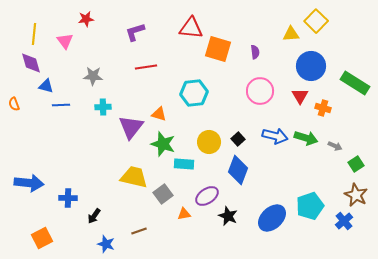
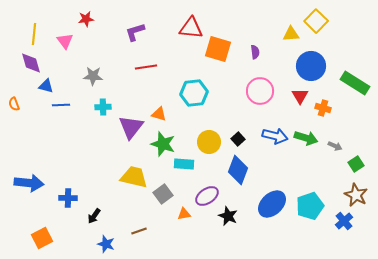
blue ellipse at (272, 218): moved 14 px up
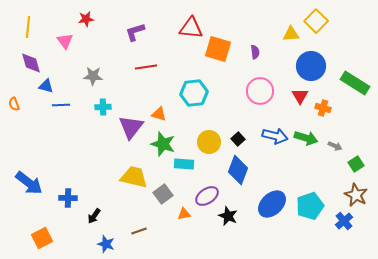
yellow line at (34, 34): moved 6 px left, 7 px up
blue arrow at (29, 183): rotated 32 degrees clockwise
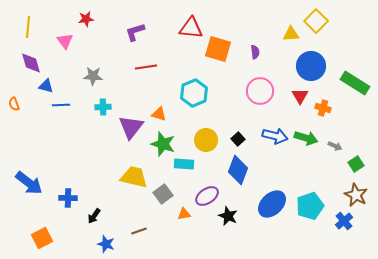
cyan hexagon at (194, 93): rotated 16 degrees counterclockwise
yellow circle at (209, 142): moved 3 px left, 2 px up
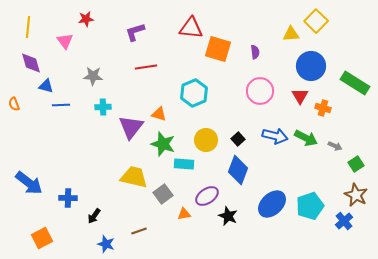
green arrow at (306, 138): rotated 10 degrees clockwise
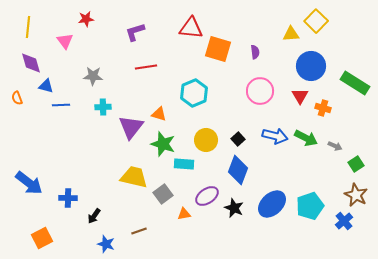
orange semicircle at (14, 104): moved 3 px right, 6 px up
black star at (228, 216): moved 6 px right, 8 px up
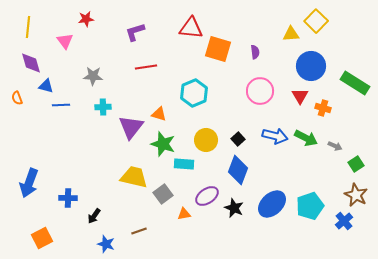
blue arrow at (29, 183): rotated 72 degrees clockwise
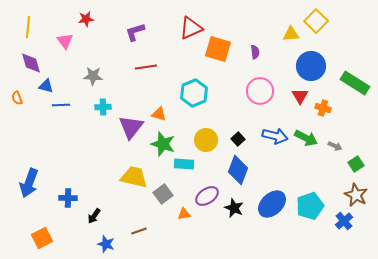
red triangle at (191, 28): rotated 30 degrees counterclockwise
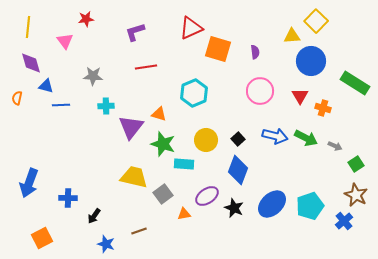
yellow triangle at (291, 34): moved 1 px right, 2 px down
blue circle at (311, 66): moved 5 px up
orange semicircle at (17, 98): rotated 32 degrees clockwise
cyan cross at (103, 107): moved 3 px right, 1 px up
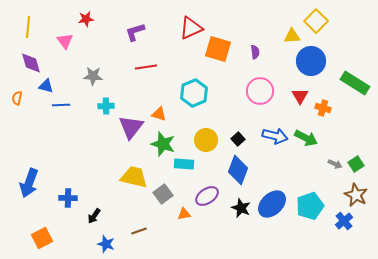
gray arrow at (335, 146): moved 18 px down
black star at (234, 208): moved 7 px right
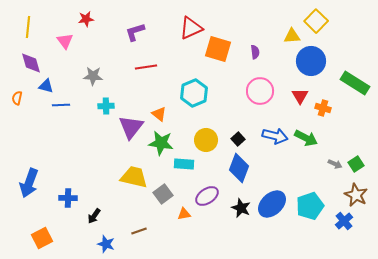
orange triangle at (159, 114): rotated 21 degrees clockwise
green star at (163, 144): moved 2 px left, 1 px up; rotated 10 degrees counterclockwise
blue diamond at (238, 170): moved 1 px right, 2 px up
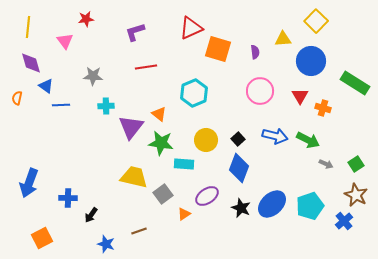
yellow triangle at (292, 36): moved 9 px left, 3 px down
blue triangle at (46, 86): rotated 21 degrees clockwise
green arrow at (306, 138): moved 2 px right, 2 px down
gray arrow at (335, 164): moved 9 px left
orange triangle at (184, 214): rotated 24 degrees counterclockwise
black arrow at (94, 216): moved 3 px left, 1 px up
